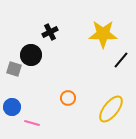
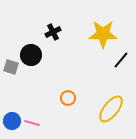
black cross: moved 3 px right
gray square: moved 3 px left, 2 px up
blue circle: moved 14 px down
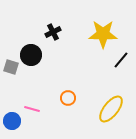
pink line: moved 14 px up
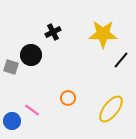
pink line: moved 1 px down; rotated 21 degrees clockwise
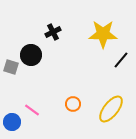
orange circle: moved 5 px right, 6 px down
blue circle: moved 1 px down
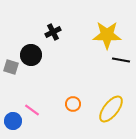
yellow star: moved 4 px right, 1 px down
black line: rotated 60 degrees clockwise
blue circle: moved 1 px right, 1 px up
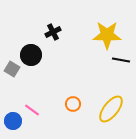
gray square: moved 1 px right, 2 px down; rotated 14 degrees clockwise
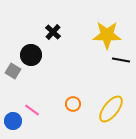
black cross: rotated 21 degrees counterclockwise
gray square: moved 1 px right, 2 px down
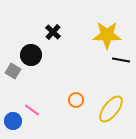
orange circle: moved 3 px right, 4 px up
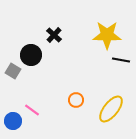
black cross: moved 1 px right, 3 px down
